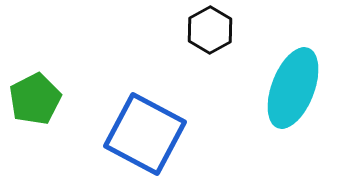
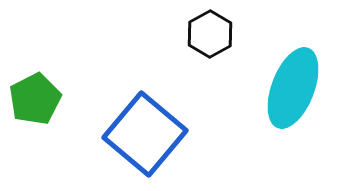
black hexagon: moved 4 px down
blue square: rotated 12 degrees clockwise
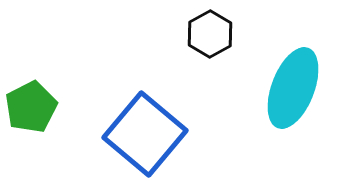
green pentagon: moved 4 px left, 8 px down
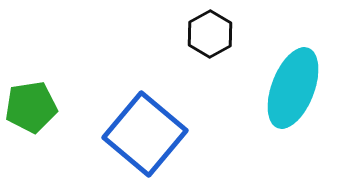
green pentagon: rotated 18 degrees clockwise
